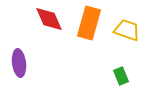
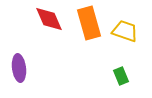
orange rectangle: rotated 32 degrees counterclockwise
yellow trapezoid: moved 2 px left, 1 px down
purple ellipse: moved 5 px down
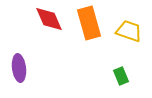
yellow trapezoid: moved 4 px right
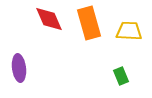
yellow trapezoid: rotated 16 degrees counterclockwise
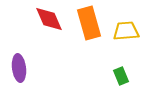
yellow trapezoid: moved 3 px left; rotated 8 degrees counterclockwise
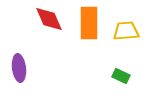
orange rectangle: rotated 16 degrees clockwise
green rectangle: rotated 42 degrees counterclockwise
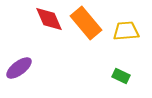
orange rectangle: moved 3 px left; rotated 40 degrees counterclockwise
purple ellipse: rotated 60 degrees clockwise
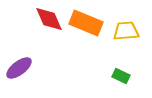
orange rectangle: rotated 28 degrees counterclockwise
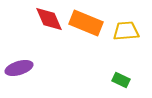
purple ellipse: rotated 20 degrees clockwise
green rectangle: moved 4 px down
